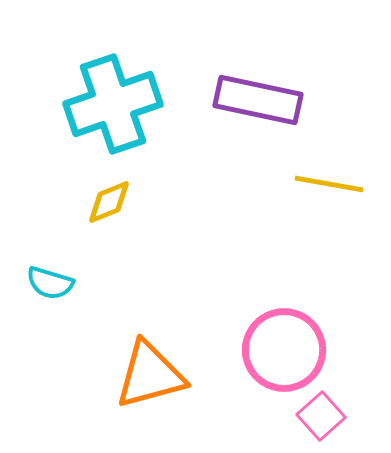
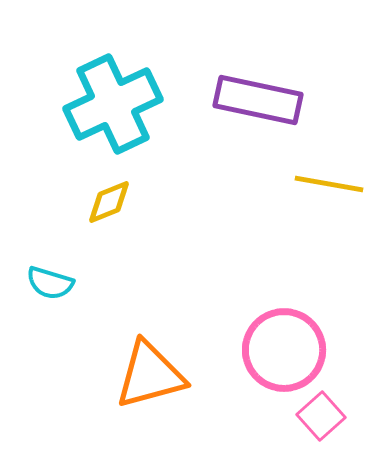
cyan cross: rotated 6 degrees counterclockwise
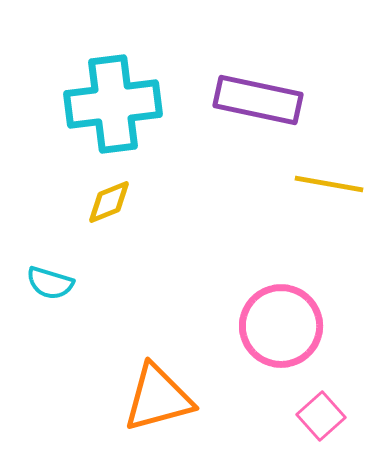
cyan cross: rotated 18 degrees clockwise
pink circle: moved 3 px left, 24 px up
orange triangle: moved 8 px right, 23 px down
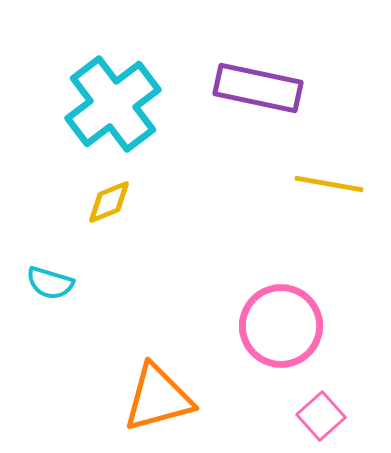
purple rectangle: moved 12 px up
cyan cross: rotated 30 degrees counterclockwise
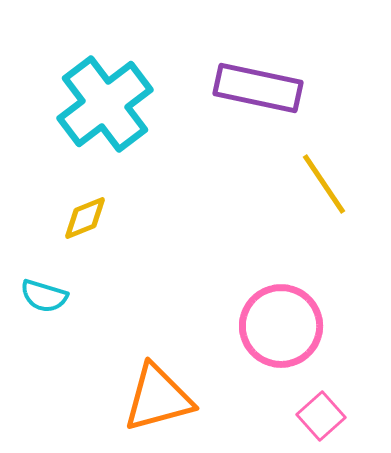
cyan cross: moved 8 px left
yellow line: moved 5 px left; rotated 46 degrees clockwise
yellow diamond: moved 24 px left, 16 px down
cyan semicircle: moved 6 px left, 13 px down
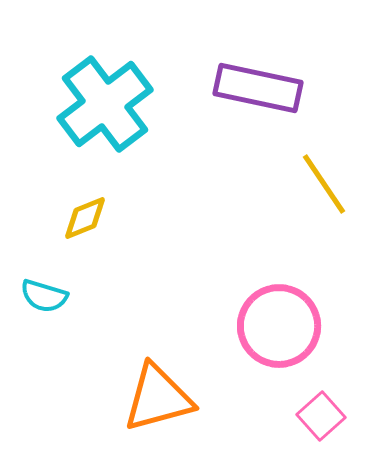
pink circle: moved 2 px left
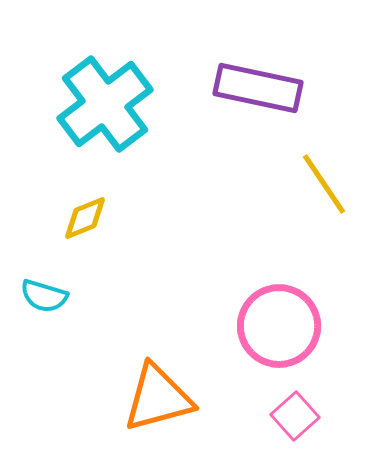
pink square: moved 26 px left
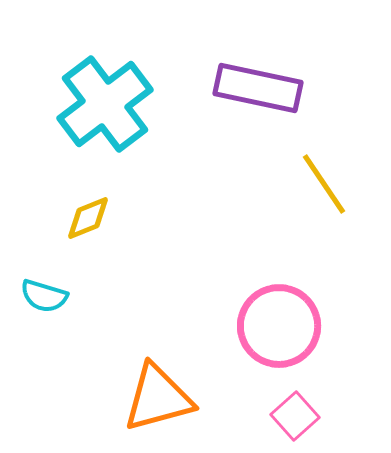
yellow diamond: moved 3 px right
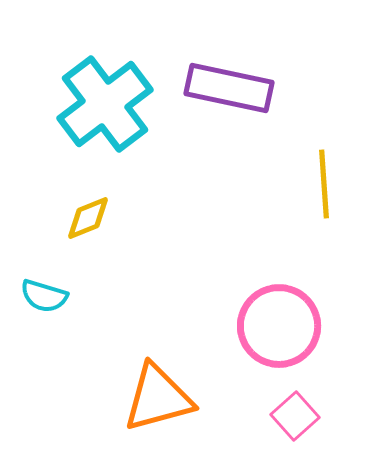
purple rectangle: moved 29 px left
yellow line: rotated 30 degrees clockwise
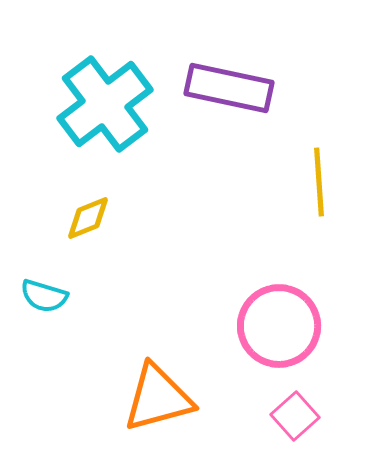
yellow line: moved 5 px left, 2 px up
